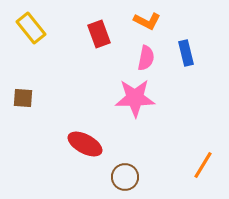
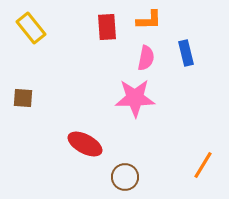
orange L-shape: moved 2 px right, 1 px up; rotated 28 degrees counterclockwise
red rectangle: moved 8 px right, 7 px up; rotated 16 degrees clockwise
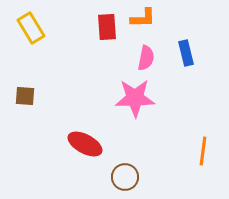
orange L-shape: moved 6 px left, 2 px up
yellow rectangle: rotated 8 degrees clockwise
brown square: moved 2 px right, 2 px up
orange line: moved 14 px up; rotated 24 degrees counterclockwise
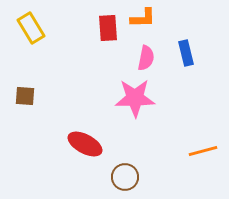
red rectangle: moved 1 px right, 1 px down
orange line: rotated 68 degrees clockwise
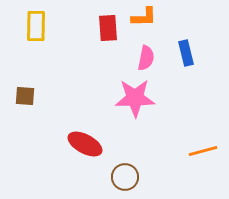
orange L-shape: moved 1 px right, 1 px up
yellow rectangle: moved 5 px right, 2 px up; rotated 32 degrees clockwise
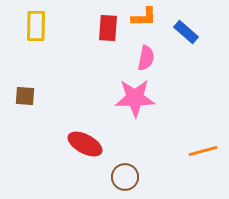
red rectangle: rotated 8 degrees clockwise
blue rectangle: moved 21 px up; rotated 35 degrees counterclockwise
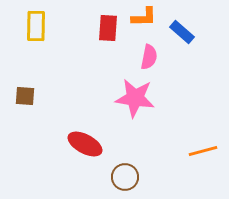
blue rectangle: moved 4 px left
pink semicircle: moved 3 px right, 1 px up
pink star: rotated 9 degrees clockwise
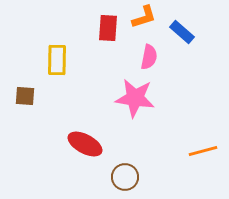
orange L-shape: rotated 16 degrees counterclockwise
yellow rectangle: moved 21 px right, 34 px down
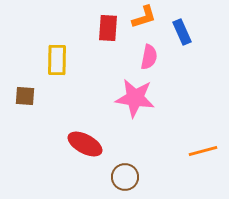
blue rectangle: rotated 25 degrees clockwise
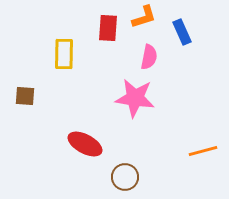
yellow rectangle: moved 7 px right, 6 px up
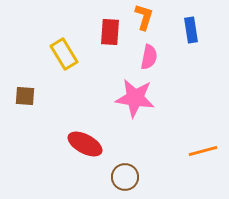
orange L-shape: rotated 56 degrees counterclockwise
red rectangle: moved 2 px right, 4 px down
blue rectangle: moved 9 px right, 2 px up; rotated 15 degrees clockwise
yellow rectangle: rotated 32 degrees counterclockwise
